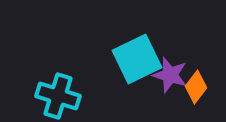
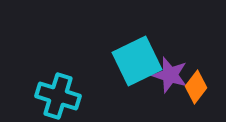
cyan square: moved 2 px down
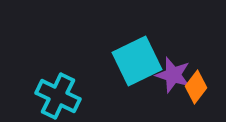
purple star: moved 3 px right
cyan cross: rotated 9 degrees clockwise
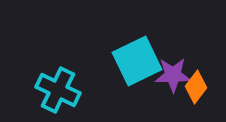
purple star: rotated 18 degrees counterclockwise
cyan cross: moved 6 px up
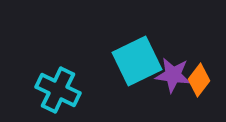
purple star: rotated 9 degrees clockwise
orange diamond: moved 3 px right, 7 px up
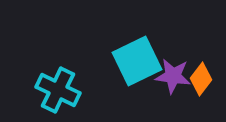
purple star: moved 1 px down
orange diamond: moved 2 px right, 1 px up
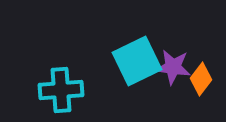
purple star: moved 9 px up
cyan cross: moved 3 px right; rotated 30 degrees counterclockwise
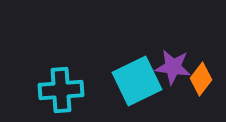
cyan square: moved 20 px down
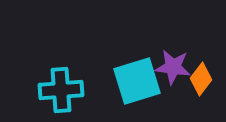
cyan square: rotated 9 degrees clockwise
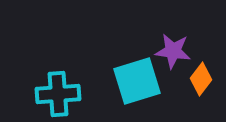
purple star: moved 16 px up
cyan cross: moved 3 px left, 4 px down
